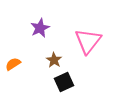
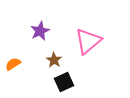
purple star: moved 3 px down
pink triangle: rotated 12 degrees clockwise
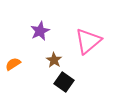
black square: rotated 30 degrees counterclockwise
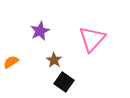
pink triangle: moved 4 px right, 2 px up; rotated 8 degrees counterclockwise
orange semicircle: moved 2 px left, 2 px up
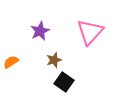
pink triangle: moved 2 px left, 7 px up
brown star: rotated 21 degrees clockwise
